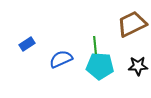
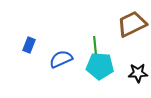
blue rectangle: moved 2 px right, 1 px down; rotated 35 degrees counterclockwise
black star: moved 7 px down
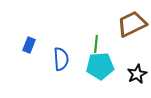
green line: moved 1 px right, 1 px up; rotated 12 degrees clockwise
blue semicircle: rotated 110 degrees clockwise
cyan pentagon: rotated 8 degrees counterclockwise
black star: moved 1 px left, 1 px down; rotated 24 degrees counterclockwise
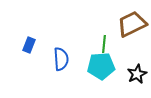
green line: moved 8 px right
cyan pentagon: moved 1 px right
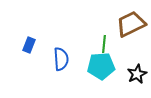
brown trapezoid: moved 1 px left
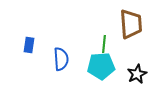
brown trapezoid: rotated 112 degrees clockwise
blue rectangle: rotated 14 degrees counterclockwise
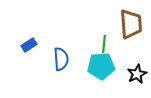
blue rectangle: rotated 49 degrees clockwise
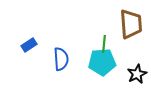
cyan pentagon: moved 1 px right, 4 px up
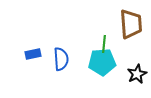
blue rectangle: moved 4 px right, 9 px down; rotated 21 degrees clockwise
